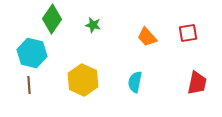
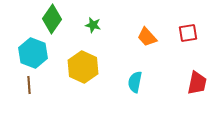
cyan hexagon: moved 1 px right; rotated 8 degrees clockwise
yellow hexagon: moved 13 px up
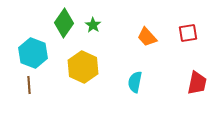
green diamond: moved 12 px right, 4 px down
green star: rotated 21 degrees clockwise
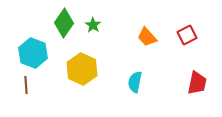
red square: moved 1 px left, 2 px down; rotated 18 degrees counterclockwise
yellow hexagon: moved 1 px left, 2 px down
brown line: moved 3 px left
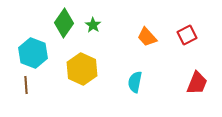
red trapezoid: rotated 10 degrees clockwise
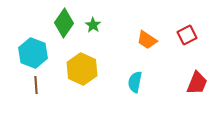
orange trapezoid: moved 3 px down; rotated 15 degrees counterclockwise
brown line: moved 10 px right
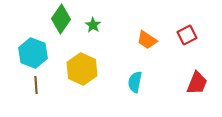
green diamond: moved 3 px left, 4 px up
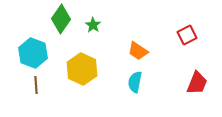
orange trapezoid: moved 9 px left, 11 px down
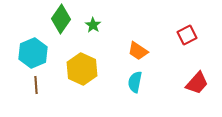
cyan hexagon: rotated 16 degrees clockwise
red trapezoid: rotated 20 degrees clockwise
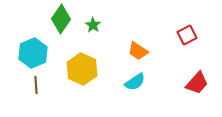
cyan semicircle: rotated 135 degrees counterclockwise
